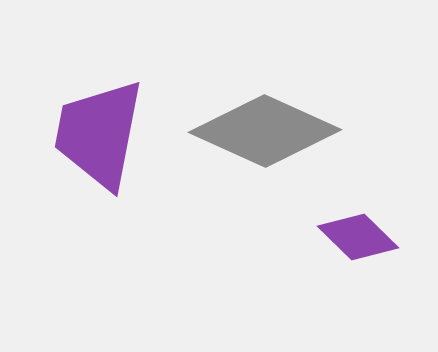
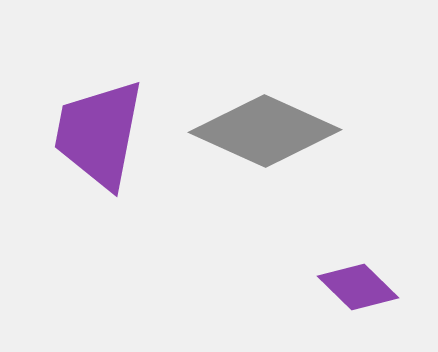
purple diamond: moved 50 px down
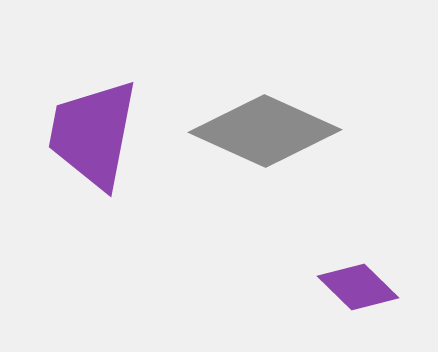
purple trapezoid: moved 6 px left
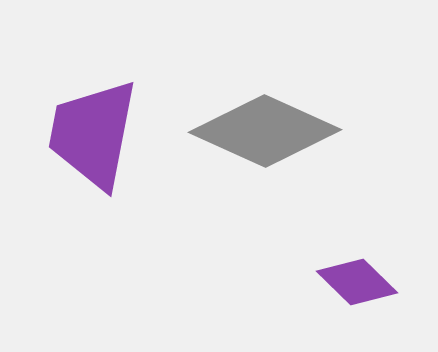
purple diamond: moved 1 px left, 5 px up
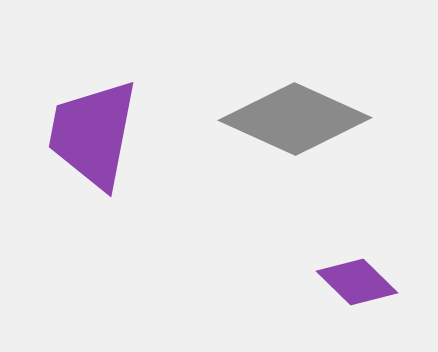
gray diamond: moved 30 px right, 12 px up
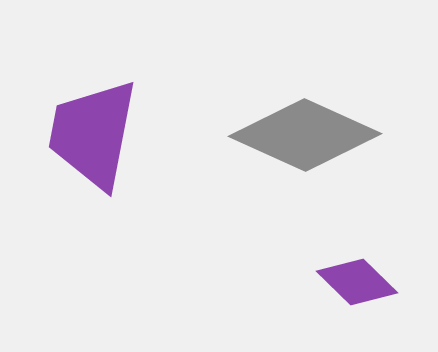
gray diamond: moved 10 px right, 16 px down
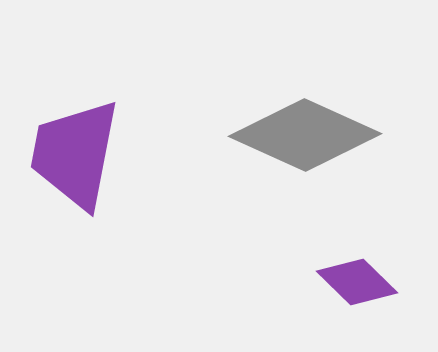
purple trapezoid: moved 18 px left, 20 px down
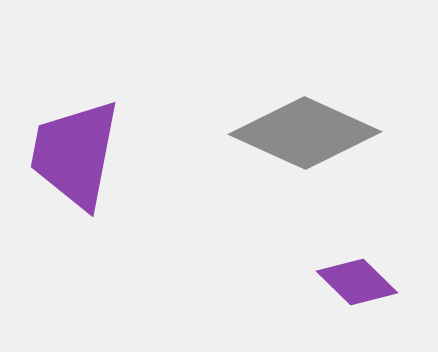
gray diamond: moved 2 px up
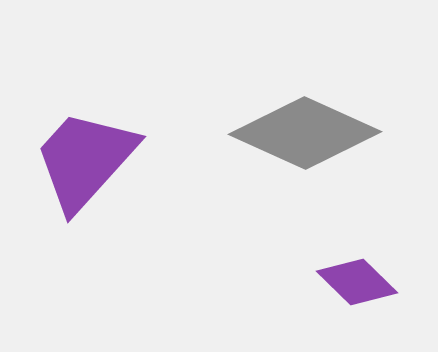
purple trapezoid: moved 10 px right, 6 px down; rotated 31 degrees clockwise
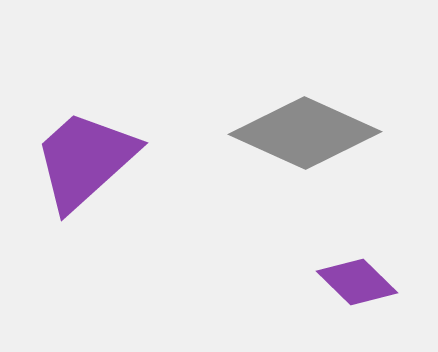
purple trapezoid: rotated 6 degrees clockwise
